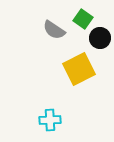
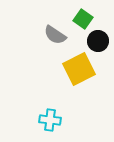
gray semicircle: moved 1 px right, 5 px down
black circle: moved 2 px left, 3 px down
cyan cross: rotated 10 degrees clockwise
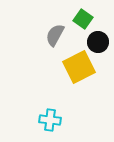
gray semicircle: rotated 85 degrees clockwise
black circle: moved 1 px down
yellow square: moved 2 px up
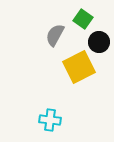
black circle: moved 1 px right
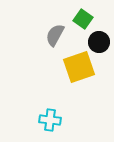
yellow square: rotated 8 degrees clockwise
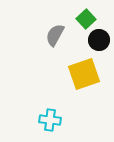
green square: moved 3 px right; rotated 12 degrees clockwise
black circle: moved 2 px up
yellow square: moved 5 px right, 7 px down
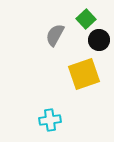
cyan cross: rotated 15 degrees counterclockwise
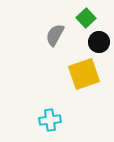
green square: moved 1 px up
black circle: moved 2 px down
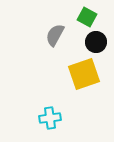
green square: moved 1 px right, 1 px up; rotated 18 degrees counterclockwise
black circle: moved 3 px left
cyan cross: moved 2 px up
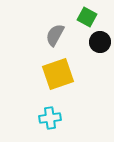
black circle: moved 4 px right
yellow square: moved 26 px left
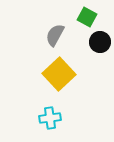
yellow square: moved 1 px right; rotated 24 degrees counterclockwise
